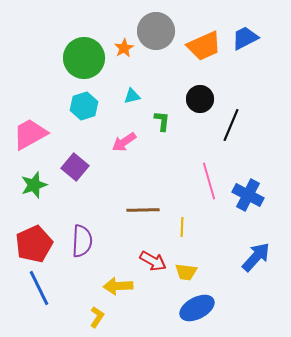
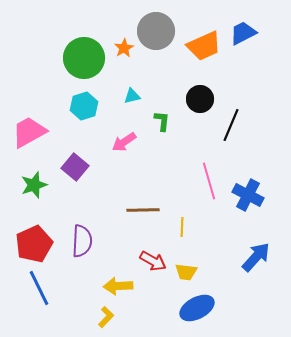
blue trapezoid: moved 2 px left, 5 px up
pink trapezoid: moved 1 px left, 2 px up
yellow L-shape: moved 9 px right; rotated 10 degrees clockwise
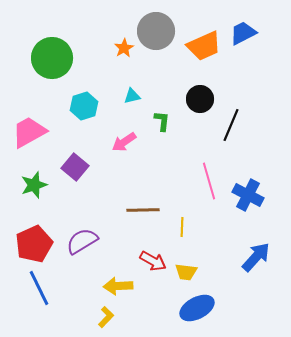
green circle: moved 32 px left
purple semicircle: rotated 124 degrees counterclockwise
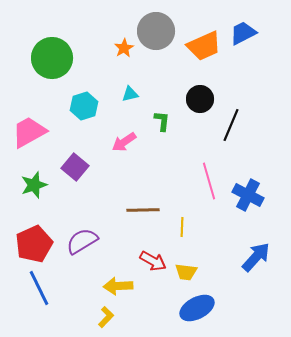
cyan triangle: moved 2 px left, 2 px up
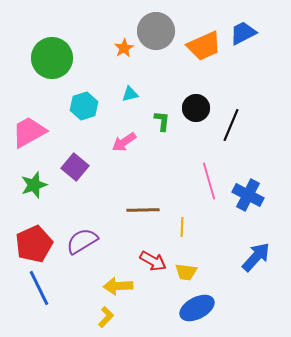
black circle: moved 4 px left, 9 px down
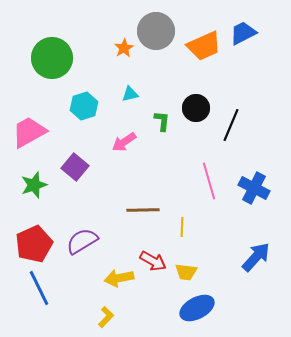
blue cross: moved 6 px right, 7 px up
yellow arrow: moved 1 px right, 8 px up; rotated 8 degrees counterclockwise
